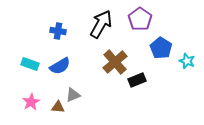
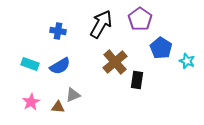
black rectangle: rotated 60 degrees counterclockwise
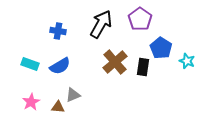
black rectangle: moved 6 px right, 13 px up
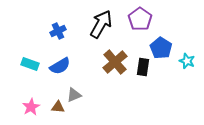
blue cross: rotated 35 degrees counterclockwise
gray triangle: moved 1 px right
pink star: moved 5 px down
